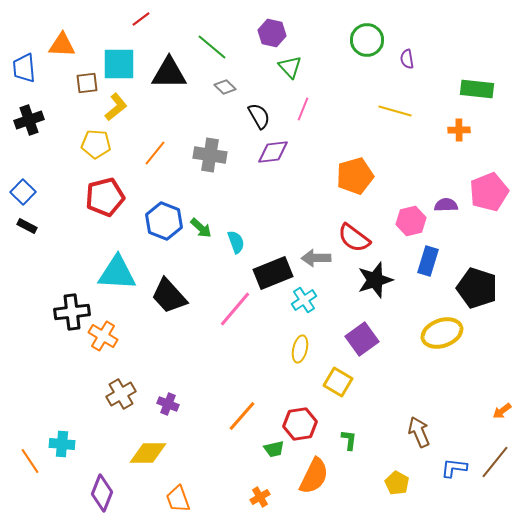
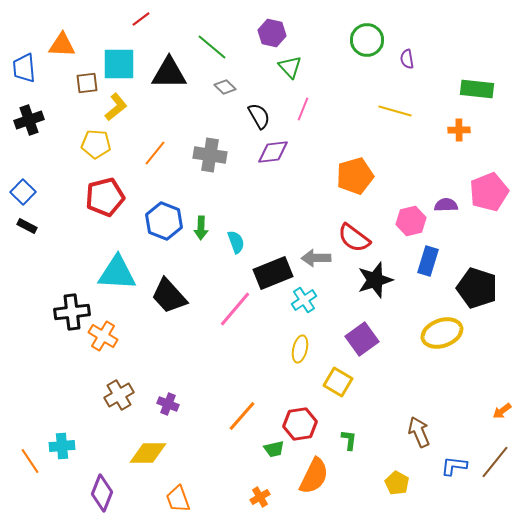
green arrow at (201, 228): rotated 50 degrees clockwise
brown cross at (121, 394): moved 2 px left, 1 px down
cyan cross at (62, 444): moved 2 px down; rotated 10 degrees counterclockwise
blue L-shape at (454, 468): moved 2 px up
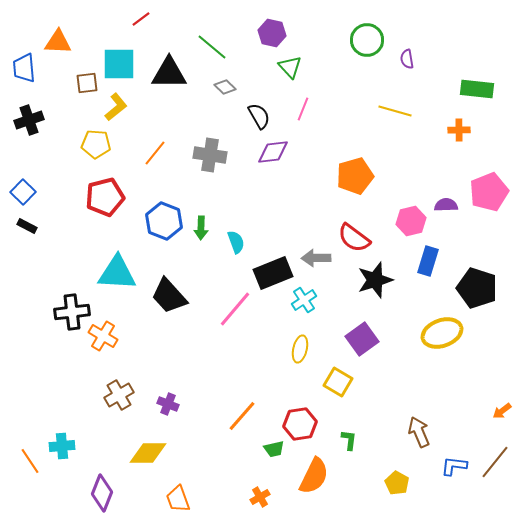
orange triangle at (62, 45): moved 4 px left, 3 px up
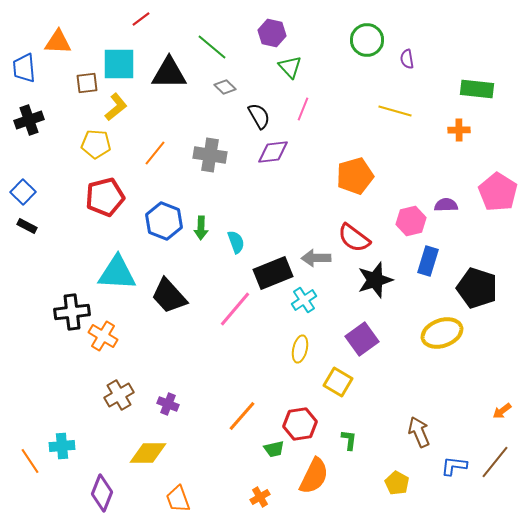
pink pentagon at (489, 192): moved 9 px right; rotated 18 degrees counterclockwise
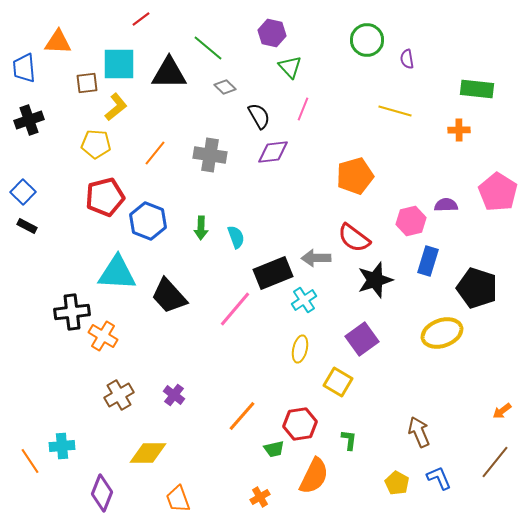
green line at (212, 47): moved 4 px left, 1 px down
blue hexagon at (164, 221): moved 16 px left
cyan semicircle at (236, 242): moved 5 px up
purple cross at (168, 404): moved 6 px right, 9 px up; rotated 15 degrees clockwise
blue L-shape at (454, 466): moved 15 px left, 12 px down; rotated 60 degrees clockwise
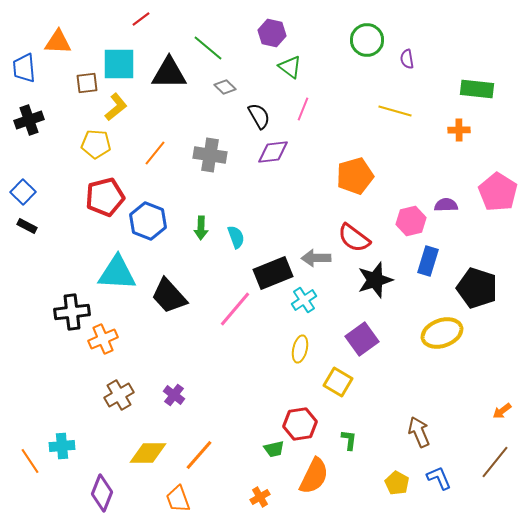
green triangle at (290, 67): rotated 10 degrees counterclockwise
orange cross at (103, 336): moved 3 px down; rotated 36 degrees clockwise
orange line at (242, 416): moved 43 px left, 39 px down
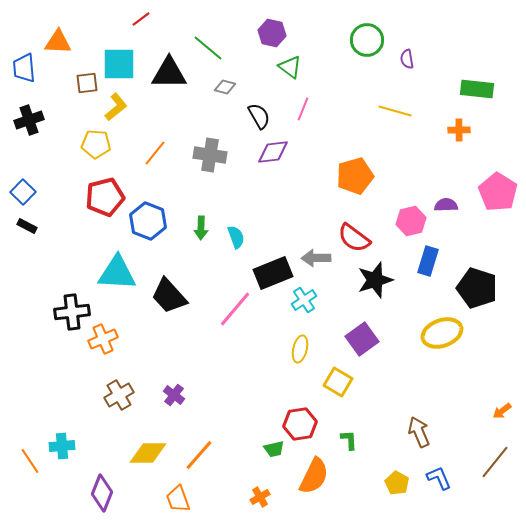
gray diamond at (225, 87): rotated 30 degrees counterclockwise
green L-shape at (349, 440): rotated 10 degrees counterclockwise
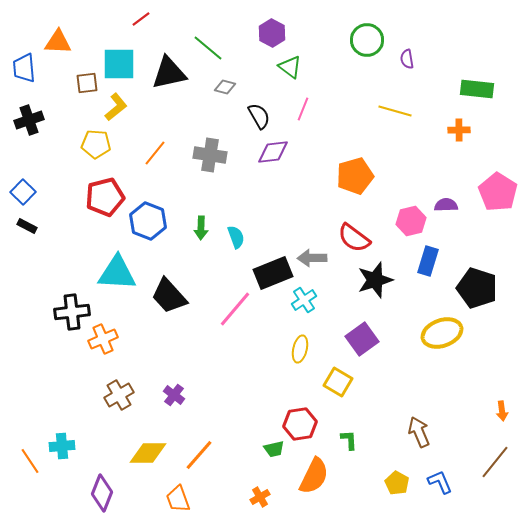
purple hexagon at (272, 33): rotated 16 degrees clockwise
black triangle at (169, 73): rotated 12 degrees counterclockwise
gray arrow at (316, 258): moved 4 px left
orange arrow at (502, 411): rotated 60 degrees counterclockwise
blue L-shape at (439, 478): moved 1 px right, 4 px down
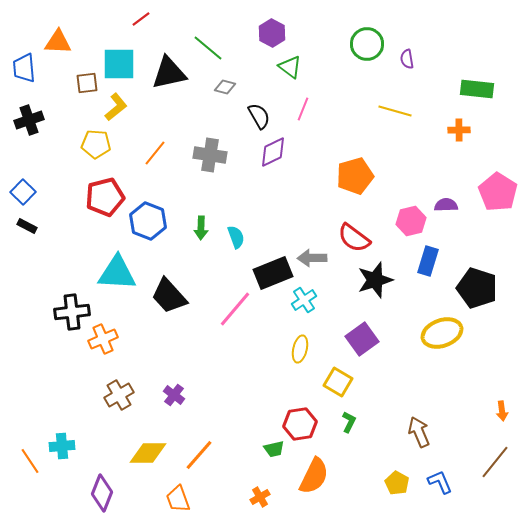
green circle at (367, 40): moved 4 px down
purple diamond at (273, 152): rotated 20 degrees counterclockwise
green L-shape at (349, 440): moved 18 px up; rotated 30 degrees clockwise
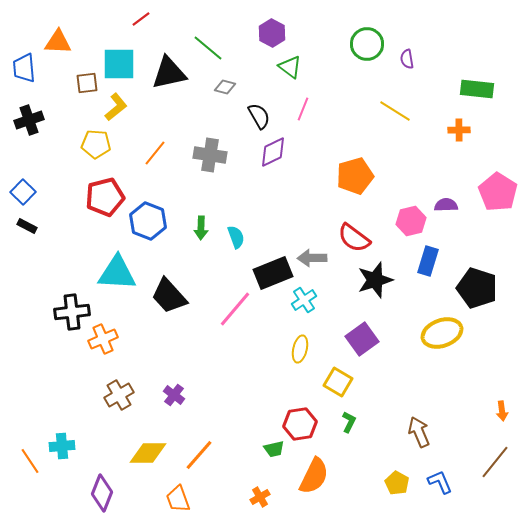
yellow line at (395, 111): rotated 16 degrees clockwise
